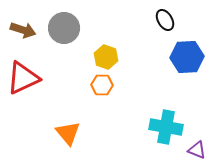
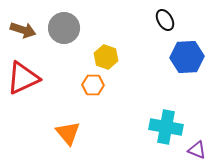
orange hexagon: moved 9 px left
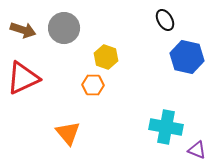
blue hexagon: rotated 16 degrees clockwise
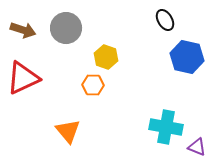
gray circle: moved 2 px right
orange triangle: moved 2 px up
purple triangle: moved 3 px up
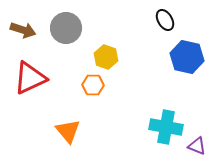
red triangle: moved 7 px right
purple triangle: moved 1 px up
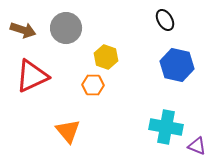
blue hexagon: moved 10 px left, 8 px down
red triangle: moved 2 px right, 2 px up
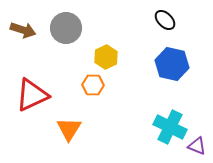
black ellipse: rotated 15 degrees counterclockwise
yellow hexagon: rotated 15 degrees clockwise
blue hexagon: moved 5 px left, 1 px up
red triangle: moved 19 px down
cyan cross: moved 4 px right; rotated 16 degrees clockwise
orange triangle: moved 1 px right, 2 px up; rotated 12 degrees clockwise
